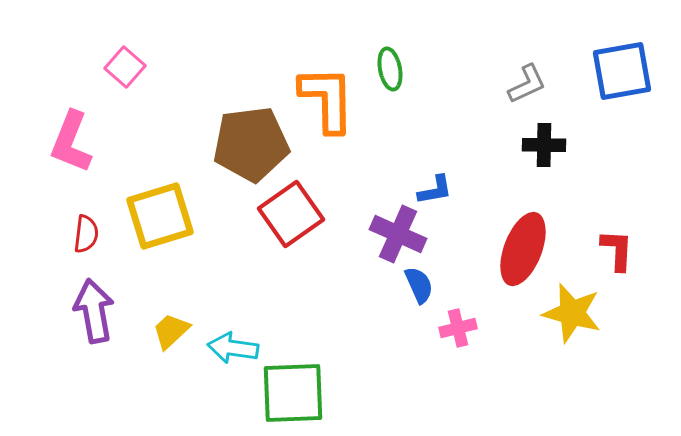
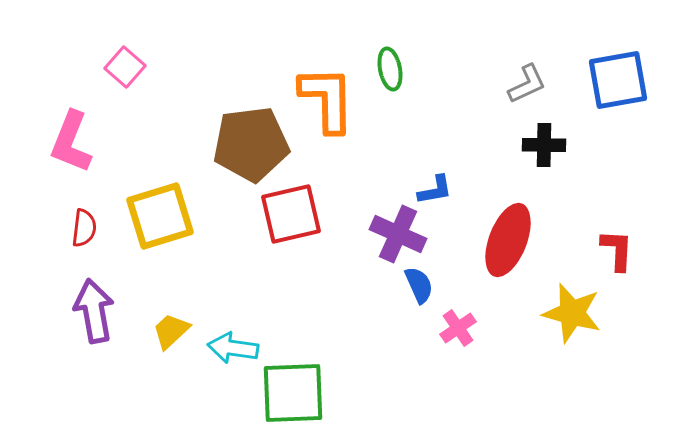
blue square: moved 4 px left, 9 px down
red square: rotated 22 degrees clockwise
red semicircle: moved 2 px left, 6 px up
red ellipse: moved 15 px left, 9 px up
pink cross: rotated 21 degrees counterclockwise
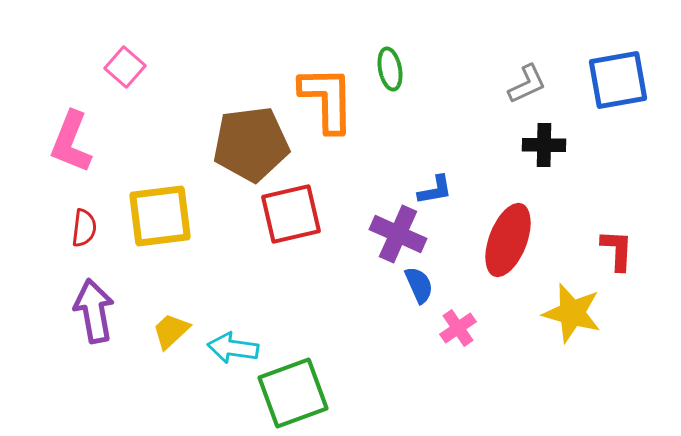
yellow square: rotated 10 degrees clockwise
green square: rotated 18 degrees counterclockwise
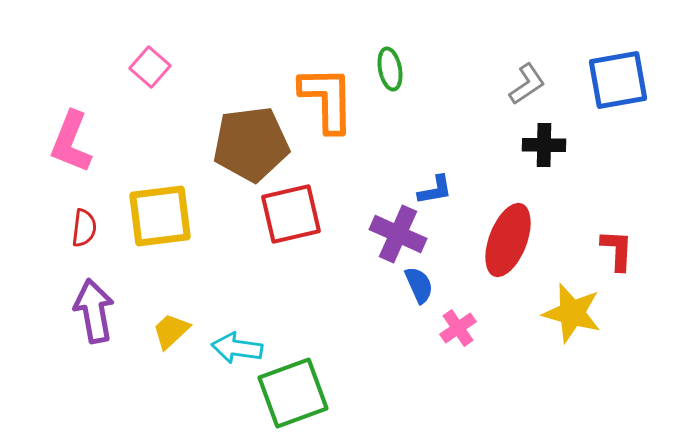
pink square: moved 25 px right
gray L-shape: rotated 9 degrees counterclockwise
cyan arrow: moved 4 px right
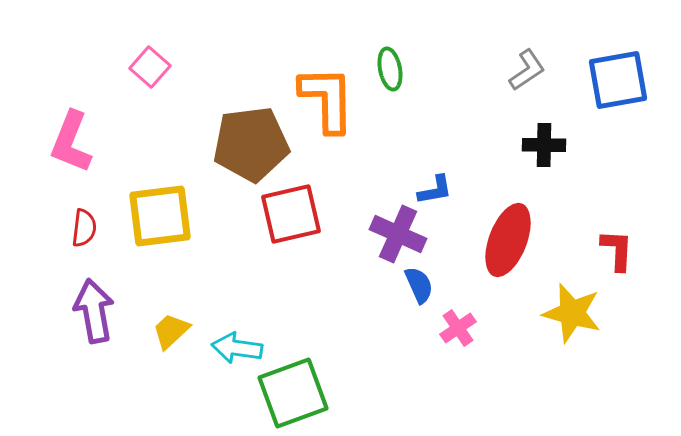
gray L-shape: moved 14 px up
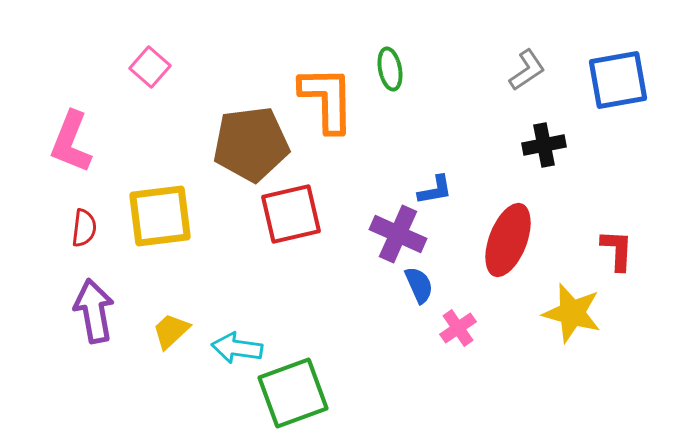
black cross: rotated 12 degrees counterclockwise
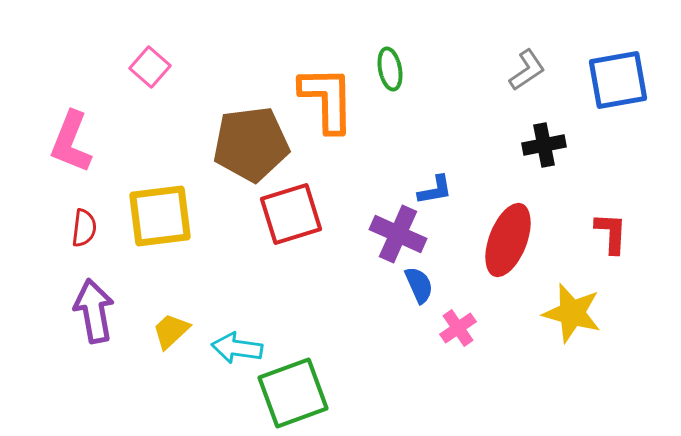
red square: rotated 4 degrees counterclockwise
red L-shape: moved 6 px left, 17 px up
